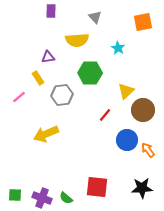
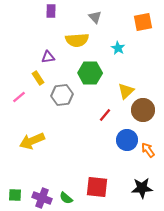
yellow arrow: moved 14 px left, 7 px down
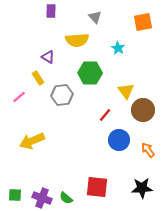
purple triangle: rotated 40 degrees clockwise
yellow triangle: rotated 24 degrees counterclockwise
blue circle: moved 8 px left
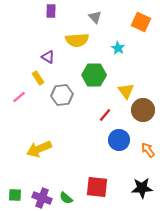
orange square: moved 2 px left; rotated 36 degrees clockwise
green hexagon: moved 4 px right, 2 px down
yellow arrow: moved 7 px right, 8 px down
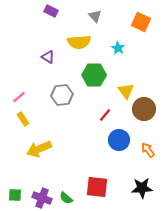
purple rectangle: rotated 64 degrees counterclockwise
gray triangle: moved 1 px up
yellow semicircle: moved 2 px right, 2 px down
yellow rectangle: moved 15 px left, 41 px down
brown circle: moved 1 px right, 1 px up
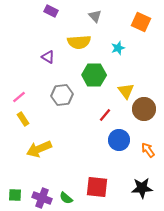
cyan star: rotated 24 degrees clockwise
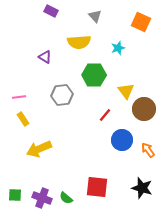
purple triangle: moved 3 px left
pink line: rotated 32 degrees clockwise
blue circle: moved 3 px right
black star: rotated 20 degrees clockwise
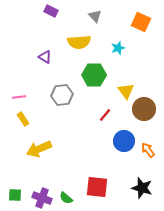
blue circle: moved 2 px right, 1 px down
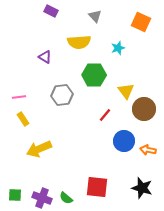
orange arrow: rotated 42 degrees counterclockwise
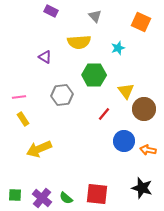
red line: moved 1 px left, 1 px up
red square: moved 7 px down
purple cross: rotated 18 degrees clockwise
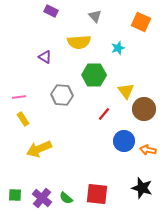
gray hexagon: rotated 10 degrees clockwise
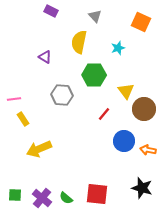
yellow semicircle: rotated 105 degrees clockwise
pink line: moved 5 px left, 2 px down
